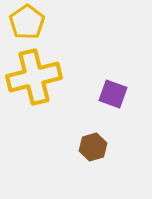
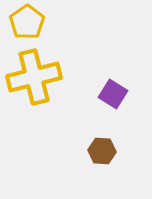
purple square: rotated 12 degrees clockwise
brown hexagon: moved 9 px right, 4 px down; rotated 20 degrees clockwise
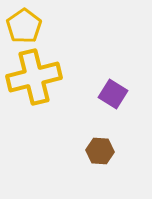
yellow pentagon: moved 3 px left, 4 px down
brown hexagon: moved 2 px left
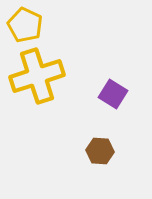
yellow pentagon: moved 1 px right, 1 px up; rotated 12 degrees counterclockwise
yellow cross: moved 3 px right, 1 px up; rotated 4 degrees counterclockwise
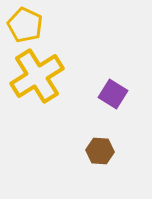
yellow cross: rotated 14 degrees counterclockwise
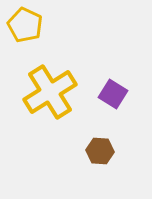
yellow cross: moved 13 px right, 16 px down
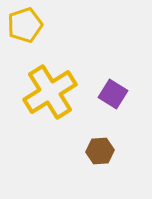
yellow pentagon: rotated 28 degrees clockwise
brown hexagon: rotated 8 degrees counterclockwise
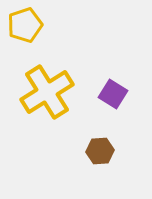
yellow cross: moved 3 px left
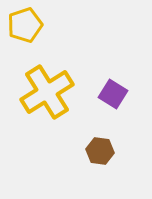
brown hexagon: rotated 12 degrees clockwise
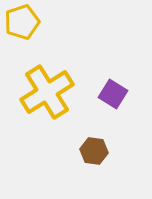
yellow pentagon: moved 3 px left, 3 px up
brown hexagon: moved 6 px left
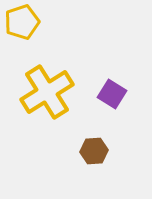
purple square: moved 1 px left
brown hexagon: rotated 12 degrees counterclockwise
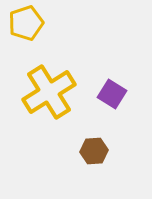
yellow pentagon: moved 4 px right, 1 px down
yellow cross: moved 2 px right
